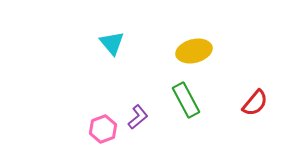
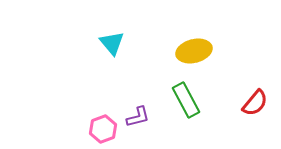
purple L-shape: rotated 25 degrees clockwise
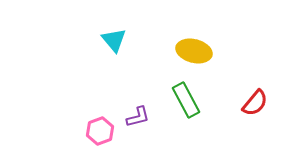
cyan triangle: moved 2 px right, 3 px up
yellow ellipse: rotated 28 degrees clockwise
pink hexagon: moved 3 px left, 2 px down
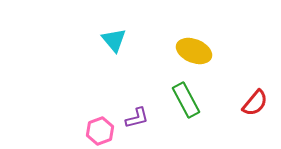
yellow ellipse: rotated 8 degrees clockwise
purple L-shape: moved 1 px left, 1 px down
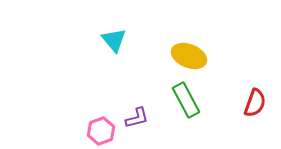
yellow ellipse: moved 5 px left, 5 px down
red semicircle: rotated 20 degrees counterclockwise
pink hexagon: moved 1 px right
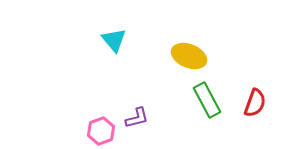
green rectangle: moved 21 px right
